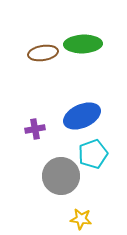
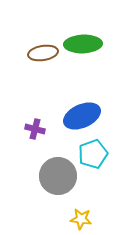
purple cross: rotated 24 degrees clockwise
gray circle: moved 3 px left
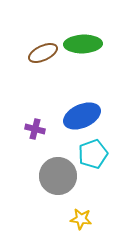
brown ellipse: rotated 16 degrees counterclockwise
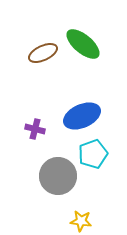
green ellipse: rotated 42 degrees clockwise
yellow star: moved 2 px down
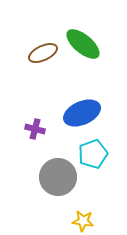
blue ellipse: moved 3 px up
gray circle: moved 1 px down
yellow star: moved 2 px right
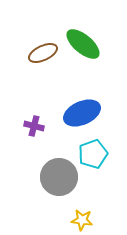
purple cross: moved 1 px left, 3 px up
gray circle: moved 1 px right
yellow star: moved 1 px left, 1 px up
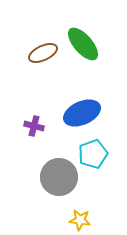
green ellipse: rotated 9 degrees clockwise
yellow star: moved 2 px left
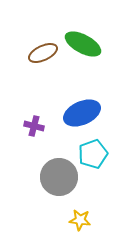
green ellipse: rotated 21 degrees counterclockwise
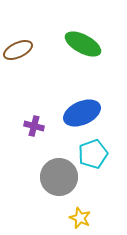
brown ellipse: moved 25 px left, 3 px up
yellow star: moved 2 px up; rotated 15 degrees clockwise
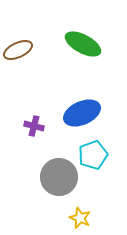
cyan pentagon: moved 1 px down
